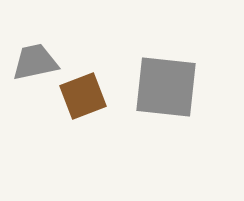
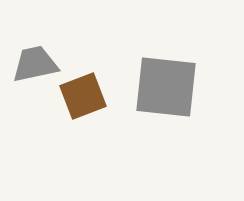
gray trapezoid: moved 2 px down
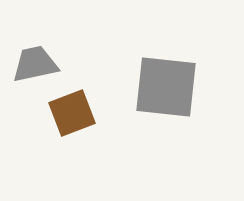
brown square: moved 11 px left, 17 px down
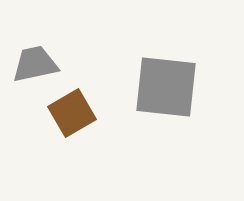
brown square: rotated 9 degrees counterclockwise
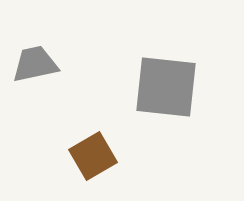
brown square: moved 21 px right, 43 px down
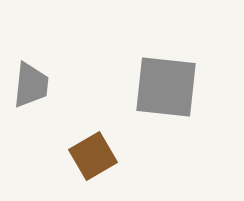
gray trapezoid: moved 4 px left, 21 px down; rotated 108 degrees clockwise
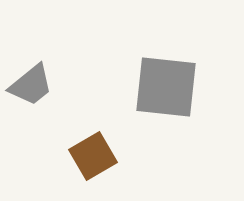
gray trapezoid: rotated 45 degrees clockwise
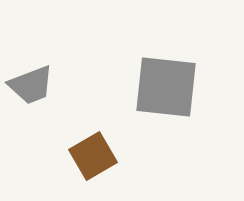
gray trapezoid: rotated 18 degrees clockwise
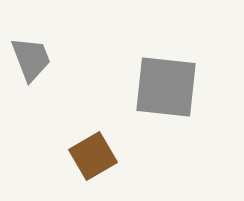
gray trapezoid: moved 26 px up; rotated 90 degrees counterclockwise
